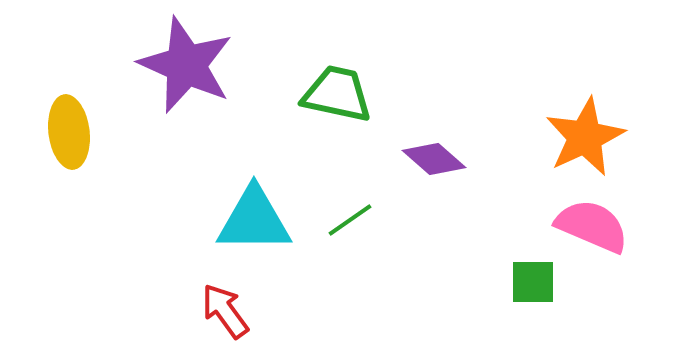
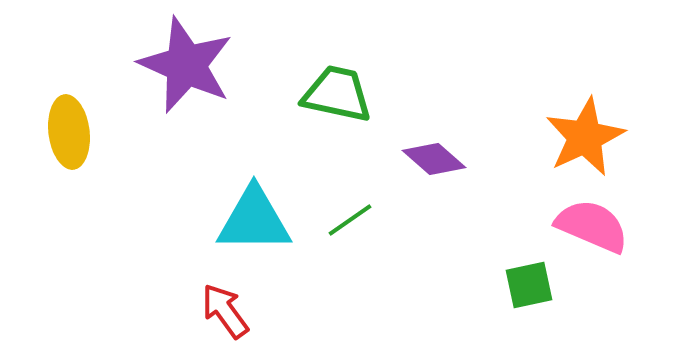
green square: moved 4 px left, 3 px down; rotated 12 degrees counterclockwise
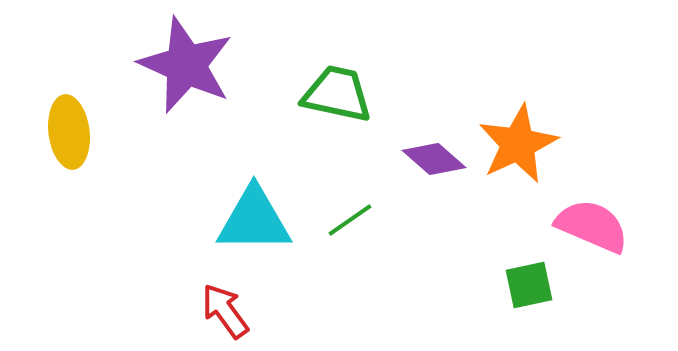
orange star: moved 67 px left, 7 px down
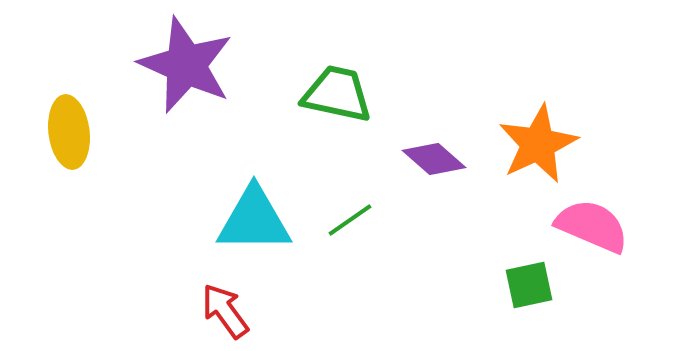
orange star: moved 20 px right
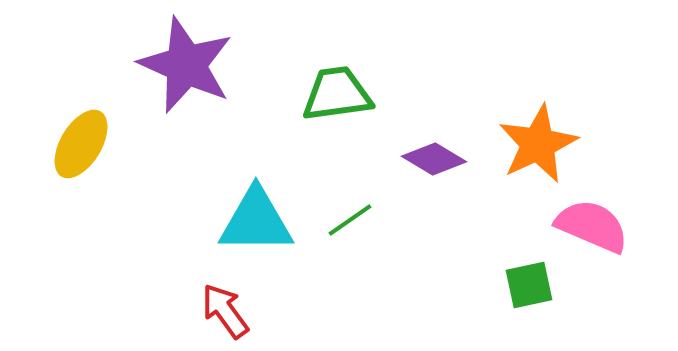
green trapezoid: rotated 20 degrees counterclockwise
yellow ellipse: moved 12 px right, 12 px down; rotated 38 degrees clockwise
purple diamond: rotated 10 degrees counterclockwise
cyan triangle: moved 2 px right, 1 px down
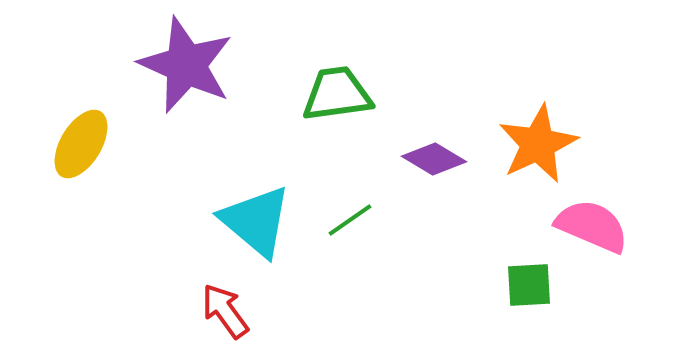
cyan triangle: rotated 40 degrees clockwise
green square: rotated 9 degrees clockwise
